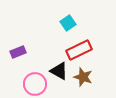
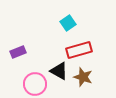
red rectangle: rotated 10 degrees clockwise
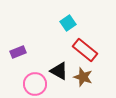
red rectangle: moved 6 px right; rotated 55 degrees clockwise
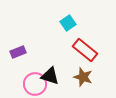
black triangle: moved 9 px left, 5 px down; rotated 12 degrees counterclockwise
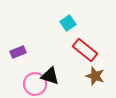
brown star: moved 12 px right, 1 px up
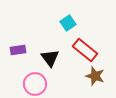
purple rectangle: moved 2 px up; rotated 14 degrees clockwise
black triangle: moved 18 px up; rotated 36 degrees clockwise
